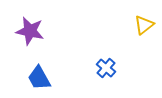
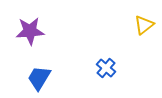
purple star: rotated 16 degrees counterclockwise
blue trapezoid: rotated 60 degrees clockwise
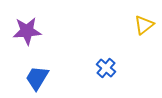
purple star: moved 3 px left
blue trapezoid: moved 2 px left
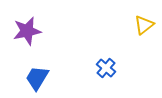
purple star: rotated 8 degrees counterclockwise
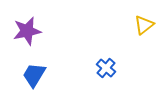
blue trapezoid: moved 3 px left, 3 px up
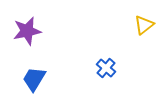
blue trapezoid: moved 4 px down
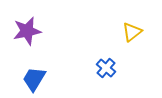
yellow triangle: moved 12 px left, 7 px down
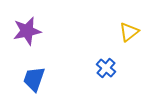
yellow triangle: moved 3 px left
blue trapezoid: rotated 12 degrees counterclockwise
